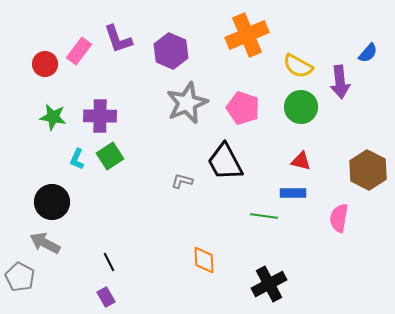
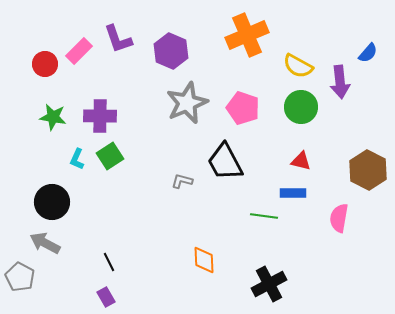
pink rectangle: rotated 8 degrees clockwise
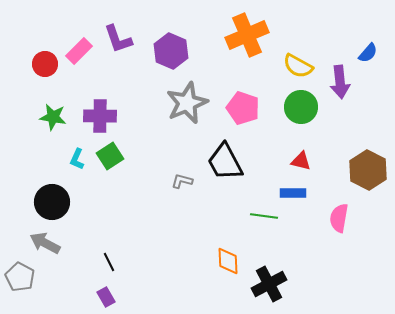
orange diamond: moved 24 px right, 1 px down
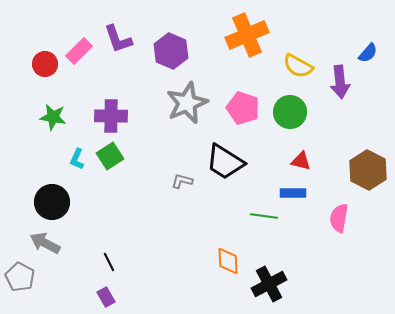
green circle: moved 11 px left, 5 px down
purple cross: moved 11 px right
black trapezoid: rotated 30 degrees counterclockwise
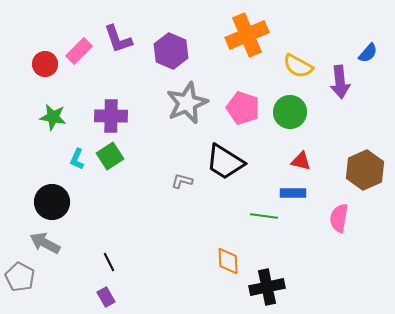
brown hexagon: moved 3 px left; rotated 9 degrees clockwise
black cross: moved 2 px left, 3 px down; rotated 16 degrees clockwise
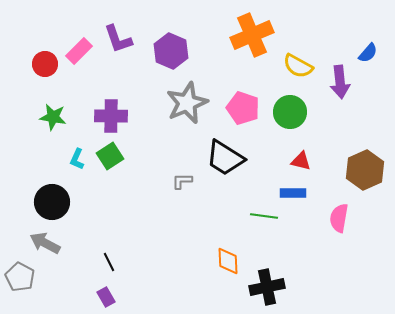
orange cross: moved 5 px right
black trapezoid: moved 4 px up
gray L-shape: rotated 15 degrees counterclockwise
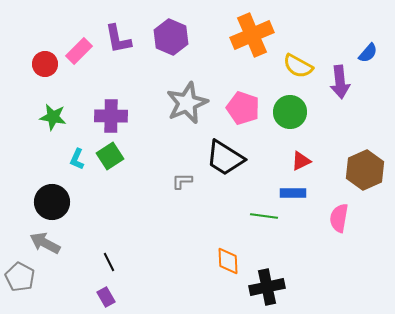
purple L-shape: rotated 8 degrees clockwise
purple hexagon: moved 14 px up
red triangle: rotated 40 degrees counterclockwise
